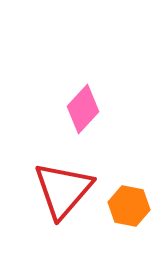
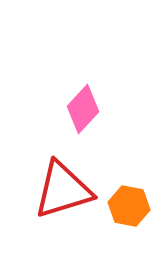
red triangle: rotated 32 degrees clockwise
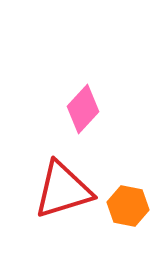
orange hexagon: moved 1 px left
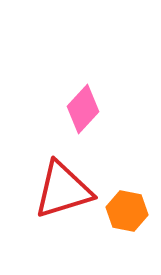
orange hexagon: moved 1 px left, 5 px down
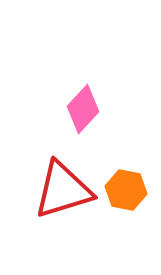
orange hexagon: moved 1 px left, 21 px up
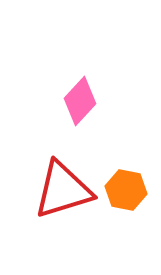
pink diamond: moved 3 px left, 8 px up
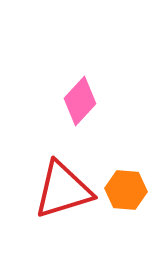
orange hexagon: rotated 6 degrees counterclockwise
